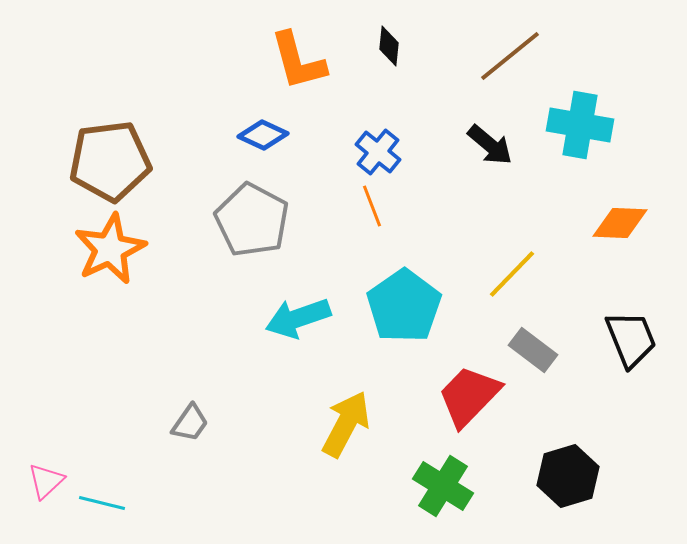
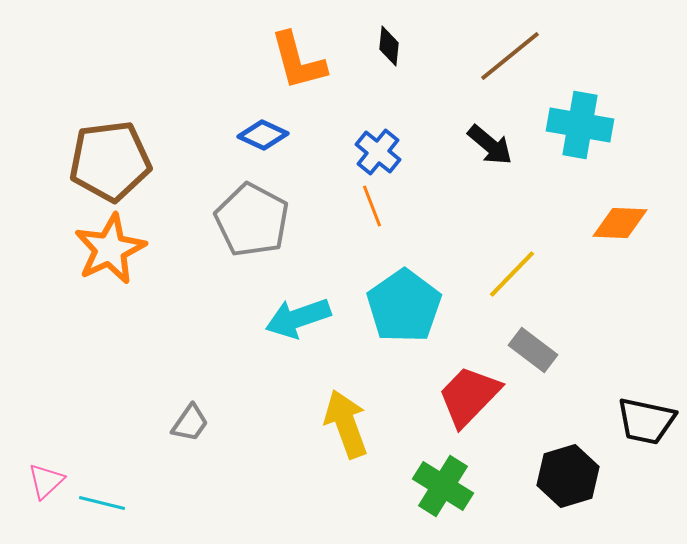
black trapezoid: moved 15 px right, 82 px down; rotated 124 degrees clockwise
yellow arrow: rotated 48 degrees counterclockwise
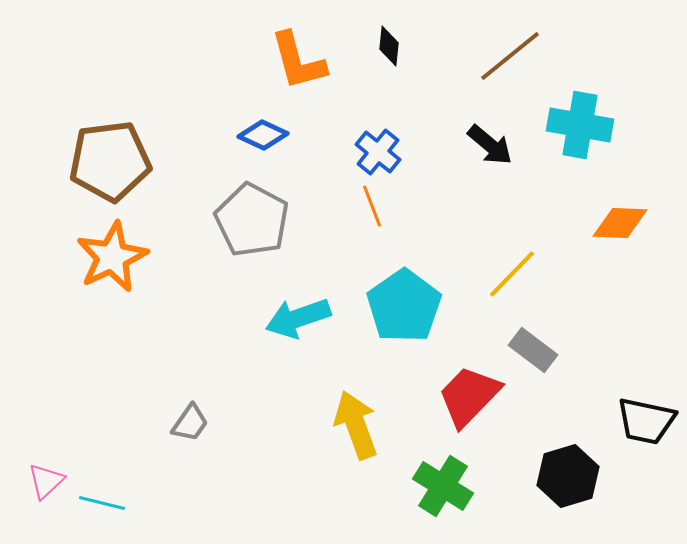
orange star: moved 2 px right, 8 px down
yellow arrow: moved 10 px right, 1 px down
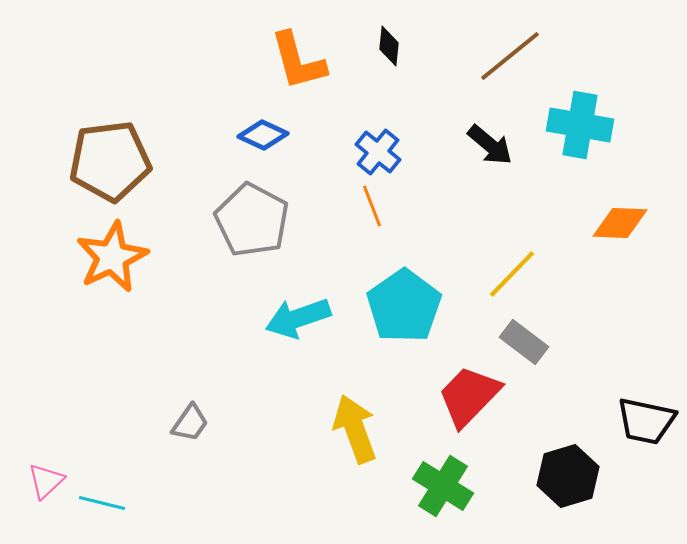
gray rectangle: moved 9 px left, 8 px up
yellow arrow: moved 1 px left, 4 px down
